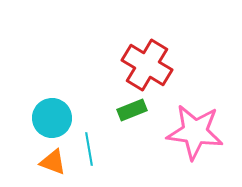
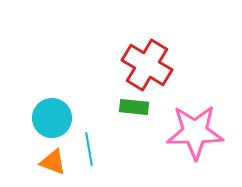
green rectangle: moved 2 px right, 3 px up; rotated 28 degrees clockwise
pink star: rotated 8 degrees counterclockwise
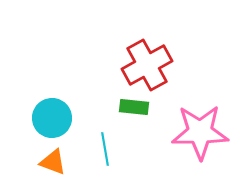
red cross: rotated 30 degrees clockwise
pink star: moved 5 px right
cyan line: moved 16 px right
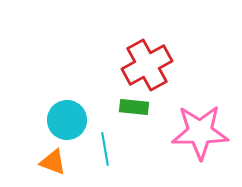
cyan circle: moved 15 px right, 2 px down
